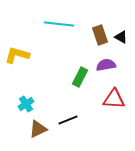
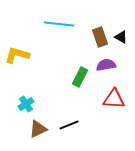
brown rectangle: moved 2 px down
black line: moved 1 px right, 5 px down
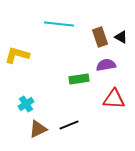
green rectangle: moved 1 px left, 2 px down; rotated 54 degrees clockwise
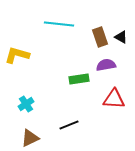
brown triangle: moved 8 px left, 9 px down
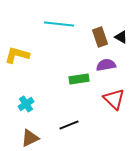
red triangle: rotated 40 degrees clockwise
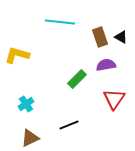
cyan line: moved 1 px right, 2 px up
green rectangle: moved 2 px left; rotated 36 degrees counterclockwise
red triangle: rotated 20 degrees clockwise
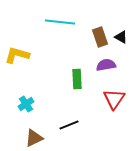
green rectangle: rotated 48 degrees counterclockwise
brown triangle: moved 4 px right
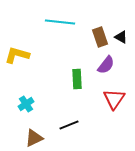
purple semicircle: rotated 138 degrees clockwise
